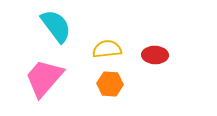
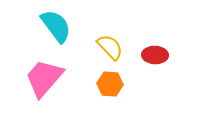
yellow semicircle: moved 3 px right, 2 px up; rotated 52 degrees clockwise
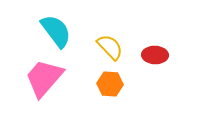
cyan semicircle: moved 5 px down
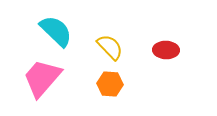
cyan semicircle: rotated 9 degrees counterclockwise
red ellipse: moved 11 px right, 5 px up
pink trapezoid: moved 2 px left
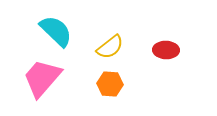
yellow semicircle: rotated 96 degrees clockwise
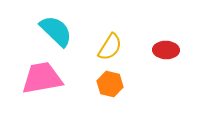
yellow semicircle: rotated 20 degrees counterclockwise
pink trapezoid: rotated 39 degrees clockwise
orange hexagon: rotated 10 degrees clockwise
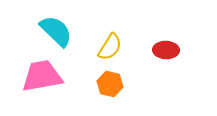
pink trapezoid: moved 2 px up
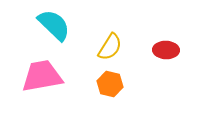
cyan semicircle: moved 2 px left, 6 px up
